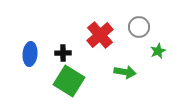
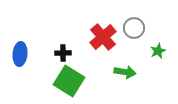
gray circle: moved 5 px left, 1 px down
red cross: moved 3 px right, 2 px down
blue ellipse: moved 10 px left
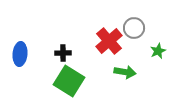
red cross: moved 6 px right, 4 px down
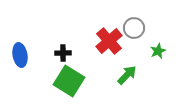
blue ellipse: moved 1 px down; rotated 15 degrees counterclockwise
green arrow: moved 2 px right, 3 px down; rotated 55 degrees counterclockwise
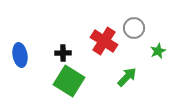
red cross: moved 5 px left; rotated 16 degrees counterclockwise
green arrow: moved 2 px down
